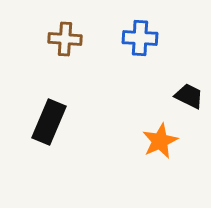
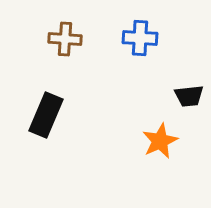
black trapezoid: rotated 148 degrees clockwise
black rectangle: moved 3 px left, 7 px up
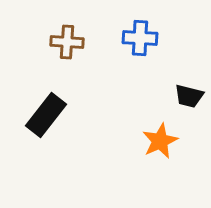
brown cross: moved 2 px right, 3 px down
black trapezoid: rotated 20 degrees clockwise
black rectangle: rotated 15 degrees clockwise
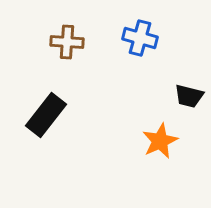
blue cross: rotated 12 degrees clockwise
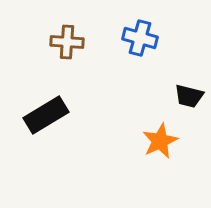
black rectangle: rotated 21 degrees clockwise
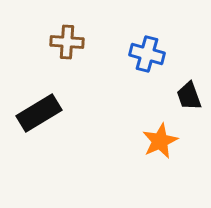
blue cross: moved 7 px right, 16 px down
black trapezoid: rotated 56 degrees clockwise
black rectangle: moved 7 px left, 2 px up
